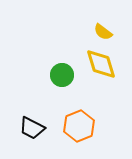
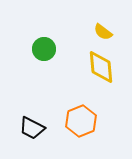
yellow diamond: moved 3 px down; rotated 12 degrees clockwise
green circle: moved 18 px left, 26 px up
orange hexagon: moved 2 px right, 5 px up
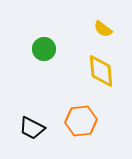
yellow semicircle: moved 3 px up
yellow diamond: moved 4 px down
orange hexagon: rotated 16 degrees clockwise
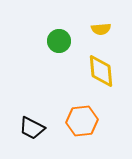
yellow semicircle: moved 2 px left; rotated 42 degrees counterclockwise
green circle: moved 15 px right, 8 px up
orange hexagon: moved 1 px right
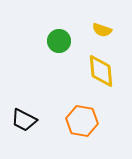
yellow semicircle: moved 1 px right, 1 px down; rotated 24 degrees clockwise
orange hexagon: rotated 16 degrees clockwise
black trapezoid: moved 8 px left, 8 px up
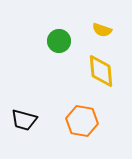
black trapezoid: rotated 12 degrees counterclockwise
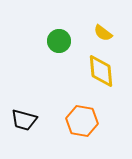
yellow semicircle: moved 1 px right, 3 px down; rotated 18 degrees clockwise
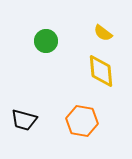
green circle: moved 13 px left
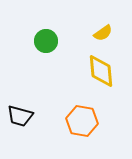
yellow semicircle: rotated 72 degrees counterclockwise
black trapezoid: moved 4 px left, 4 px up
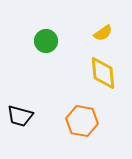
yellow diamond: moved 2 px right, 2 px down
